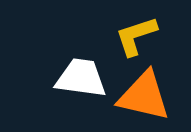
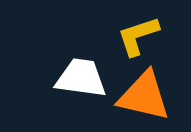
yellow L-shape: moved 2 px right
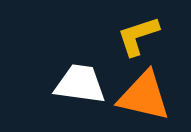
white trapezoid: moved 1 px left, 6 px down
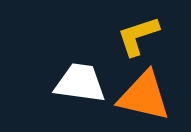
white trapezoid: moved 1 px up
